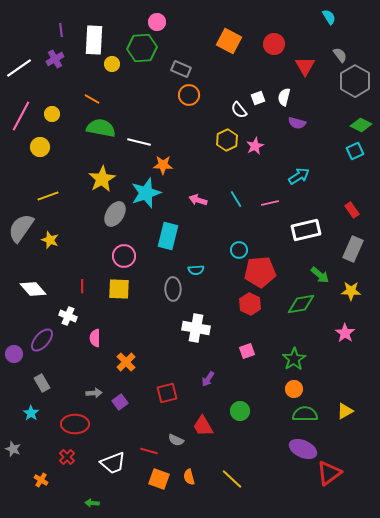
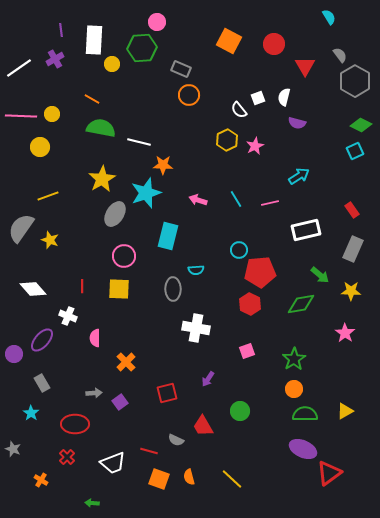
pink line at (21, 116): rotated 64 degrees clockwise
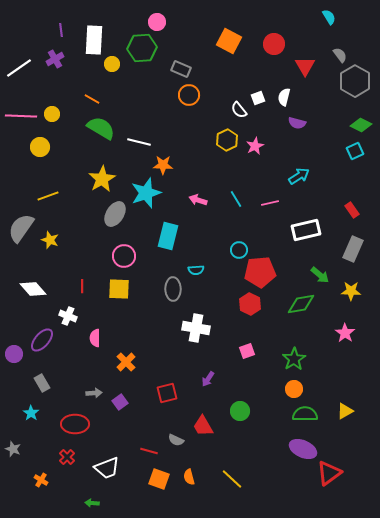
green semicircle at (101, 128): rotated 20 degrees clockwise
white trapezoid at (113, 463): moved 6 px left, 5 px down
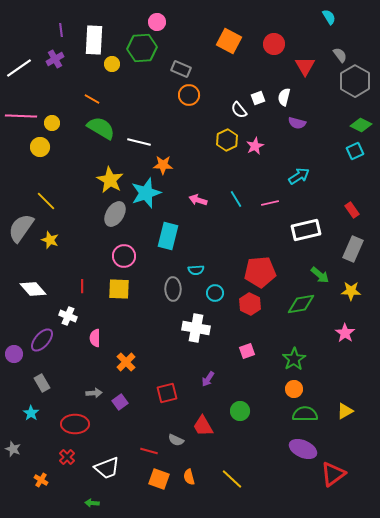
yellow circle at (52, 114): moved 9 px down
yellow star at (102, 179): moved 8 px right, 1 px down; rotated 12 degrees counterclockwise
yellow line at (48, 196): moved 2 px left, 5 px down; rotated 65 degrees clockwise
cyan circle at (239, 250): moved 24 px left, 43 px down
red triangle at (329, 473): moved 4 px right, 1 px down
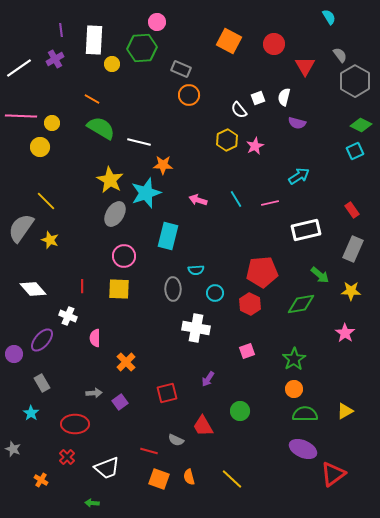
red pentagon at (260, 272): moved 2 px right
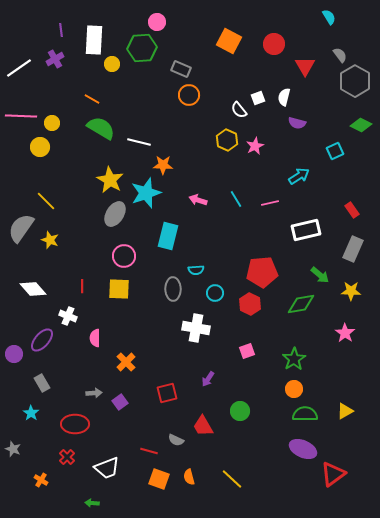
yellow hexagon at (227, 140): rotated 10 degrees counterclockwise
cyan square at (355, 151): moved 20 px left
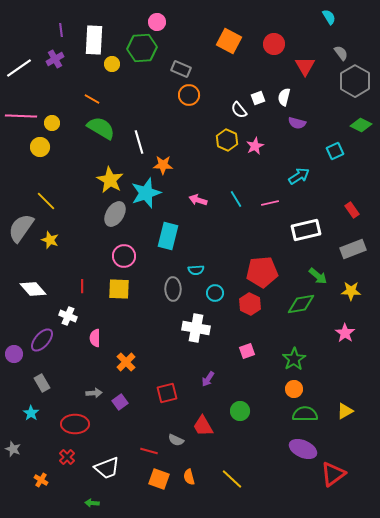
gray semicircle at (340, 55): moved 1 px right, 2 px up
white line at (139, 142): rotated 60 degrees clockwise
gray rectangle at (353, 249): rotated 45 degrees clockwise
green arrow at (320, 275): moved 2 px left, 1 px down
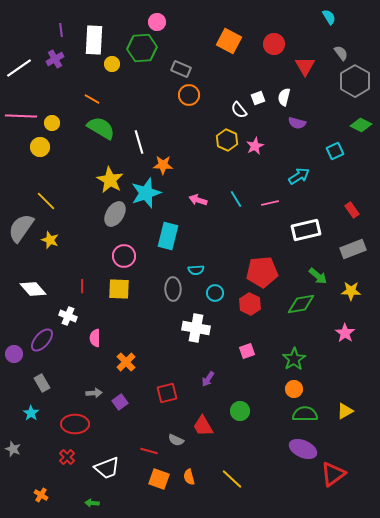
orange cross at (41, 480): moved 15 px down
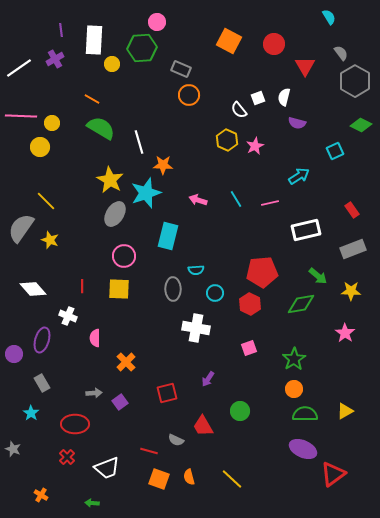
purple ellipse at (42, 340): rotated 25 degrees counterclockwise
pink square at (247, 351): moved 2 px right, 3 px up
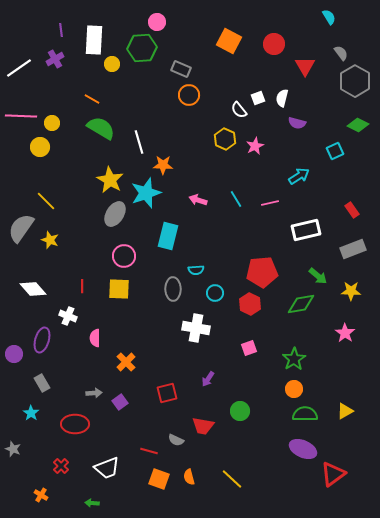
white semicircle at (284, 97): moved 2 px left, 1 px down
green diamond at (361, 125): moved 3 px left
yellow hexagon at (227, 140): moved 2 px left, 1 px up
red trapezoid at (203, 426): rotated 50 degrees counterclockwise
red cross at (67, 457): moved 6 px left, 9 px down
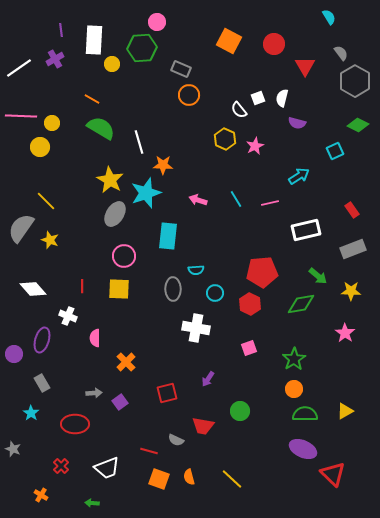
cyan rectangle at (168, 236): rotated 8 degrees counterclockwise
red triangle at (333, 474): rotated 40 degrees counterclockwise
